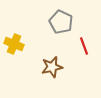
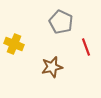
red line: moved 2 px right, 1 px down
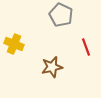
gray pentagon: moved 7 px up
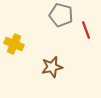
gray pentagon: rotated 10 degrees counterclockwise
red line: moved 17 px up
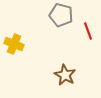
red line: moved 2 px right, 1 px down
brown star: moved 13 px right, 8 px down; rotated 30 degrees counterclockwise
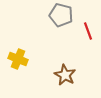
yellow cross: moved 4 px right, 15 px down
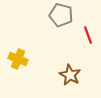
red line: moved 4 px down
brown star: moved 5 px right
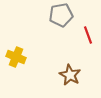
gray pentagon: rotated 25 degrees counterclockwise
yellow cross: moved 2 px left, 2 px up
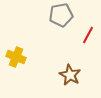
red line: rotated 48 degrees clockwise
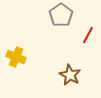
gray pentagon: rotated 25 degrees counterclockwise
